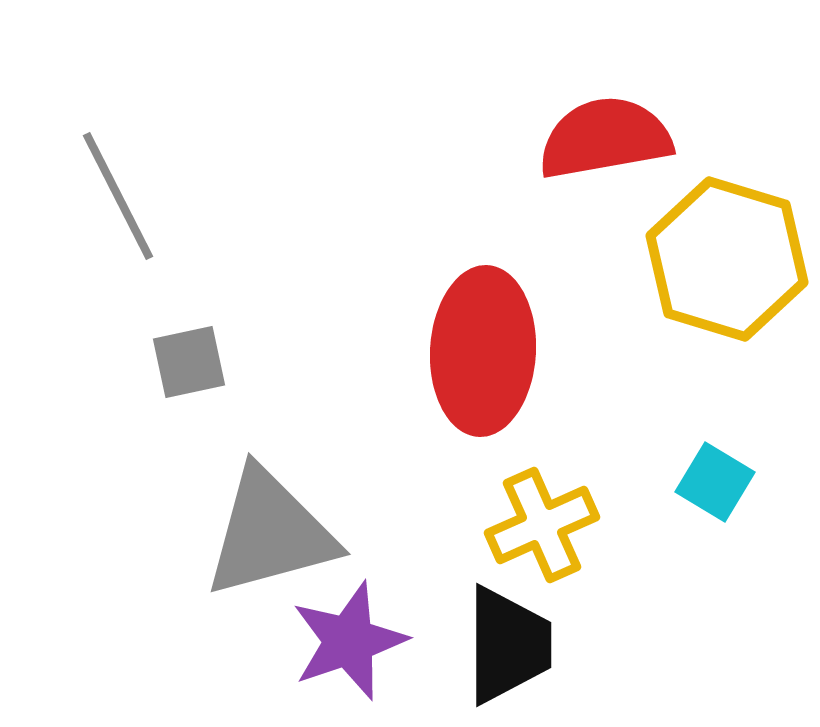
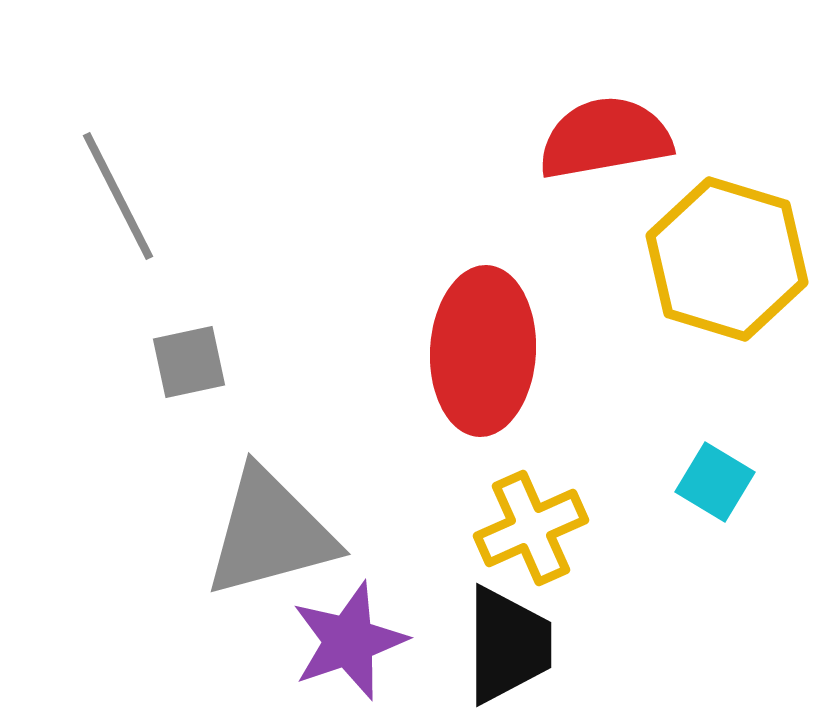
yellow cross: moved 11 px left, 3 px down
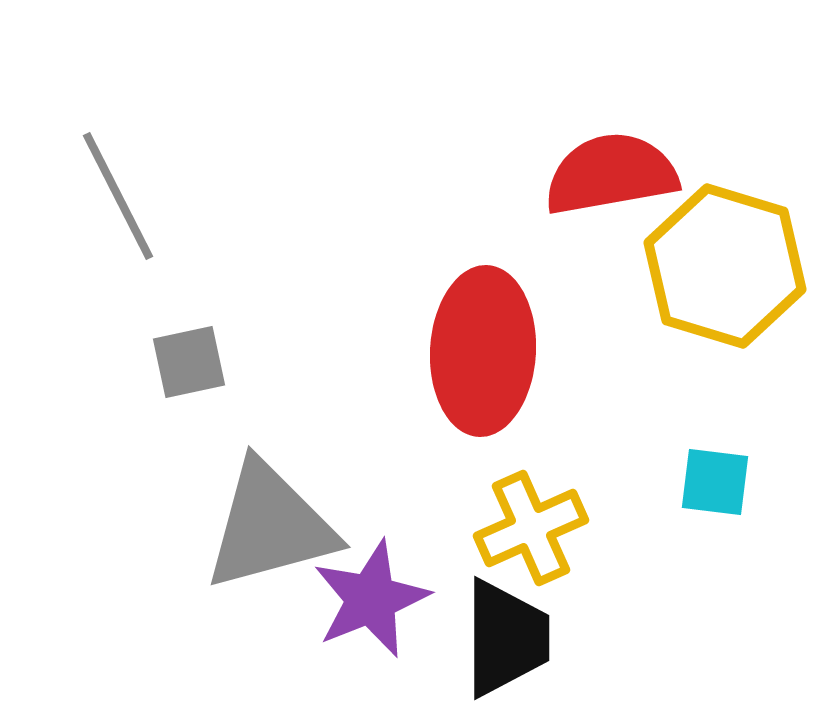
red semicircle: moved 6 px right, 36 px down
yellow hexagon: moved 2 px left, 7 px down
cyan square: rotated 24 degrees counterclockwise
gray triangle: moved 7 px up
purple star: moved 22 px right, 42 px up; rotated 3 degrees counterclockwise
black trapezoid: moved 2 px left, 7 px up
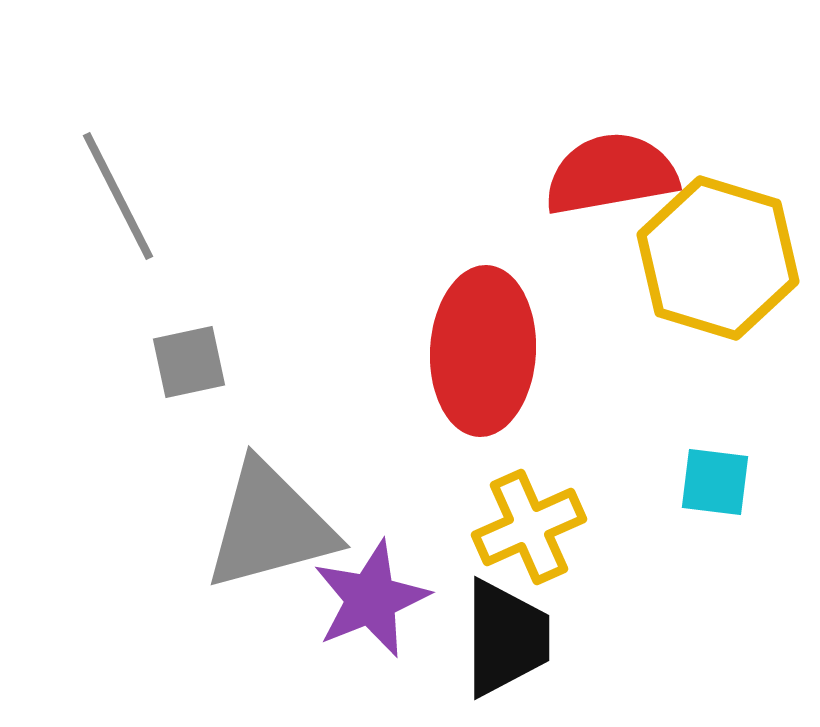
yellow hexagon: moved 7 px left, 8 px up
yellow cross: moved 2 px left, 1 px up
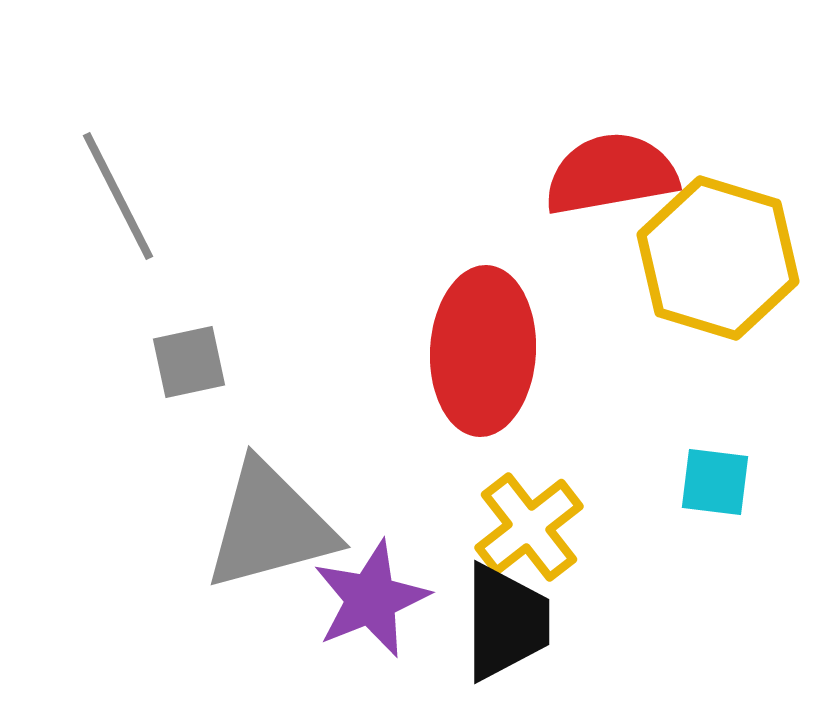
yellow cross: rotated 14 degrees counterclockwise
black trapezoid: moved 16 px up
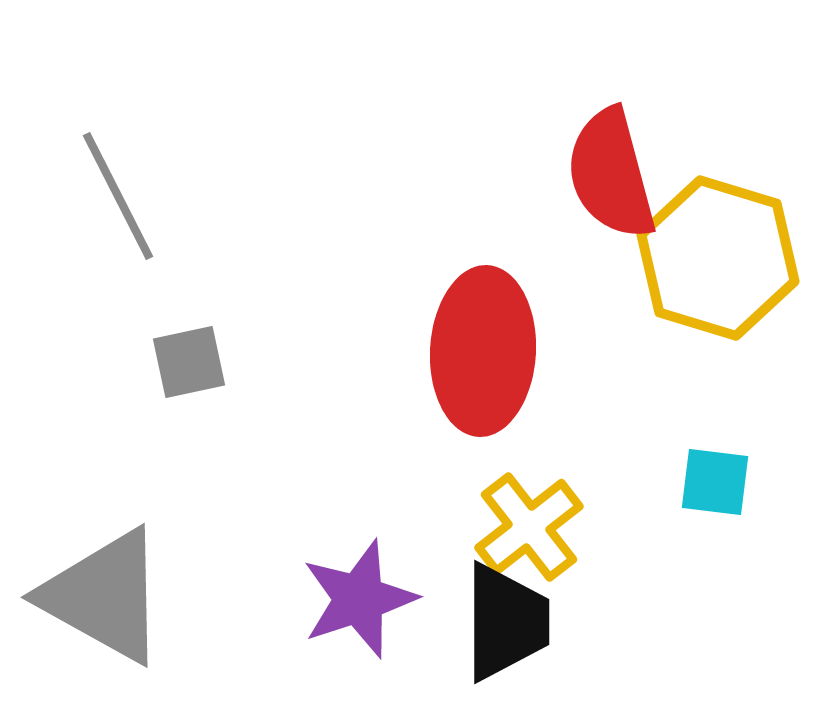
red semicircle: rotated 95 degrees counterclockwise
gray triangle: moved 166 px left, 70 px down; rotated 44 degrees clockwise
purple star: moved 12 px left; rotated 4 degrees clockwise
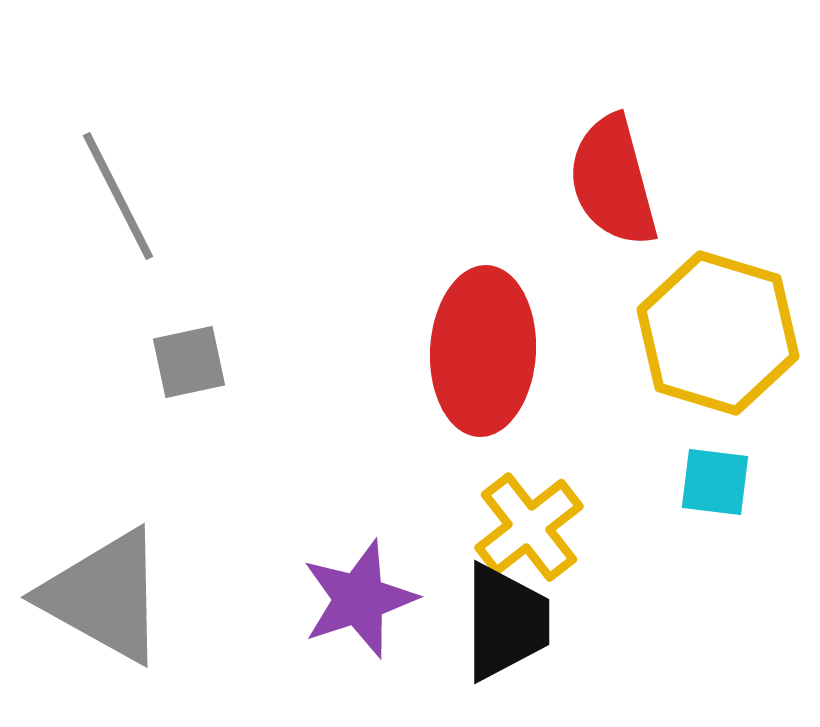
red semicircle: moved 2 px right, 7 px down
yellow hexagon: moved 75 px down
